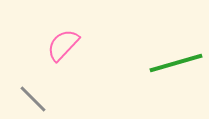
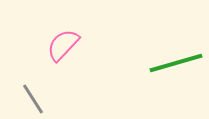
gray line: rotated 12 degrees clockwise
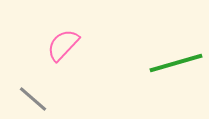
gray line: rotated 16 degrees counterclockwise
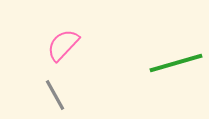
gray line: moved 22 px right, 4 px up; rotated 20 degrees clockwise
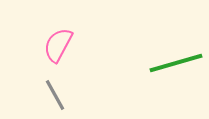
pink semicircle: moved 5 px left; rotated 15 degrees counterclockwise
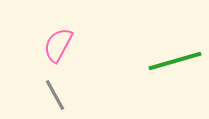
green line: moved 1 px left, 2 px up
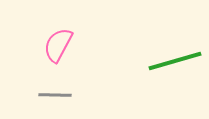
gray line: rotated 60 degrees counterclockwise
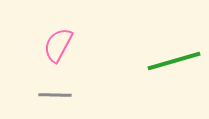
green line: moved 1 px left
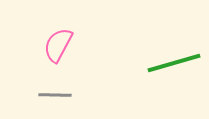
green line: moved 2 px down
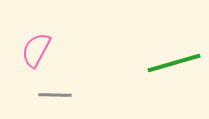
pink semicircle: moved 22 px left, 5 px down
